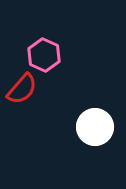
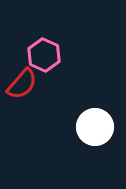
red semicircle: moved 5 px up
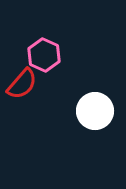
white circle: moved 16 px up
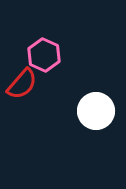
white circle: moved 1 px right
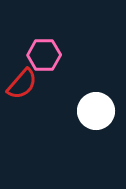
pink hexagon: rotated 24 degrees counterclockwise
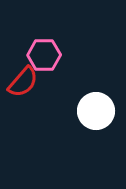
red semicircle: moved 1 px right, 2 px up
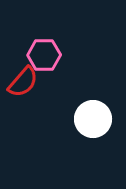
white circle: moved 3 px left, 8 px down
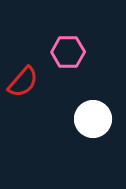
pink hexagon: moved 24 px right, 3 px up
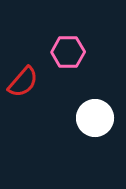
white circle: moved 2 px right, 1 px up
